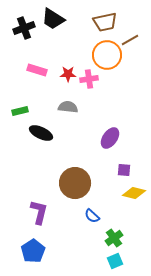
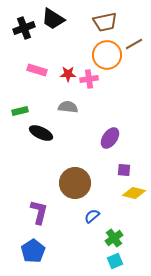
brown line: moved 4 px right, 4 px down
blue semicircle: rotated 98 degrees clockwise
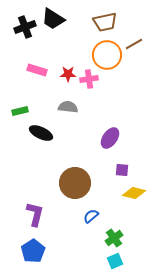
black cross: moved 1 px right, 1 px up
purple square: moved 2 px left
purple L-shape: moved 4 px left, 2 px down
blue semicircle: moved 1 px left
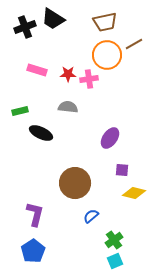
green cross: moved 2 px down
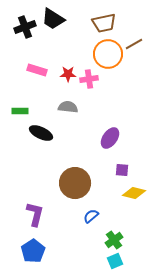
brown trapezoid: moved 1 px left, 1 px down
orange circle: moved 1 px right, 1 px up
green rectangle: rotated 14 degrees clockwise
